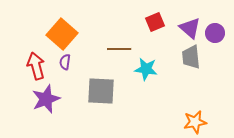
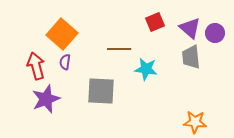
orange star: rotated 15 degrees clockwise
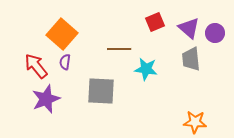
purple triangle: moved 1 px left
gray trapezoid: moved 2 px down
red arrow: rotated 24 degrees counterclockwise
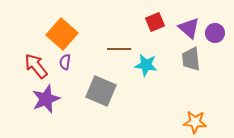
cyan star: moved 4 px up
gray square: rotated 20 degrees clockwise
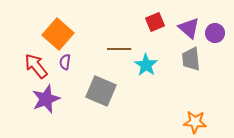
orange square: moved 4 px left
cyan star: rotated 25 degrees clockwise
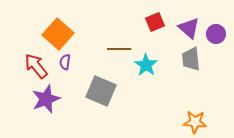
purple circle: moved 1 px right, 1 px down
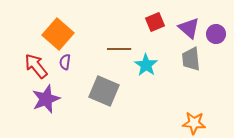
gray square: moved 3 px right
orange star: moved 1 px left, 1 px down
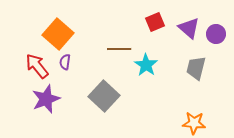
gray trapezoid: moved 5 px right, 9 px down; rotated 20 degrees clockwise
red arrow: moved 1 px right
gray square: moved 5 px down; rotated 20 degrees clockwise
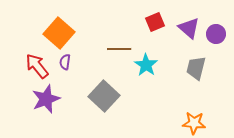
orange square: moved 1 px right, 1 px up
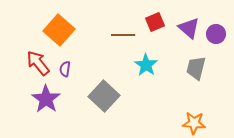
orange square: moved 3 px up
brown line: moved 4 px right, 14 px up
purple semicircle: moved 7 px down
red arrow: moved 1 px right, 3 px up
purple star: rotated 16 degrees counterclockwise
